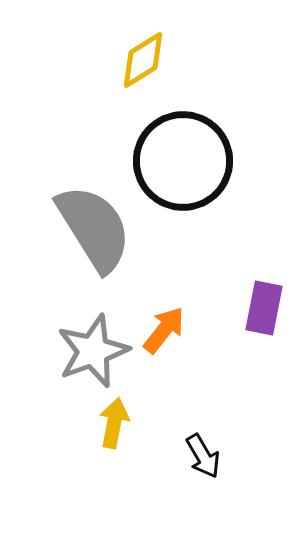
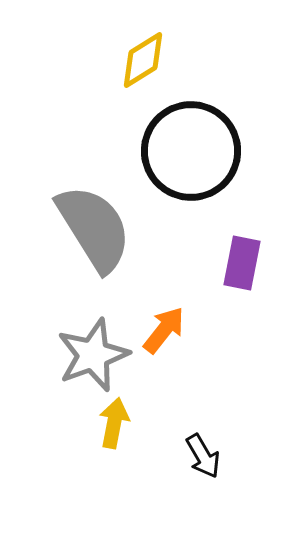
black circle: moved 8 px right, 10 px up
purple rectangle: moved 22 px left, 45 px up
gray star: moved 4 px down
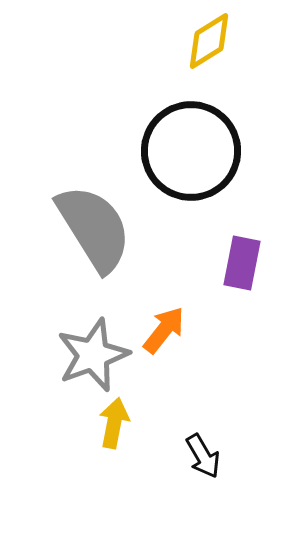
yellow diamond: moved 66 px right, 19 px up
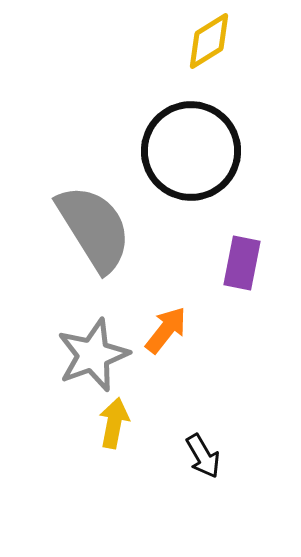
orange arrow: moved 2 px right
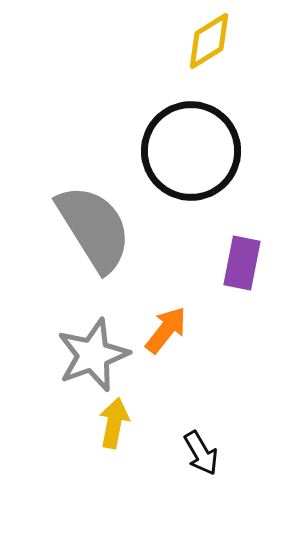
black arrow: moved 2 px left, 3 px up
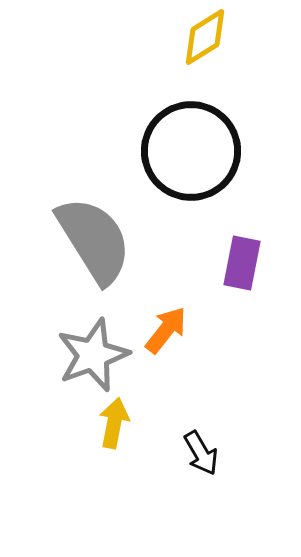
yellow diamond: moved 4 px left, 4 px up
gray semicircle: moved 12 px down
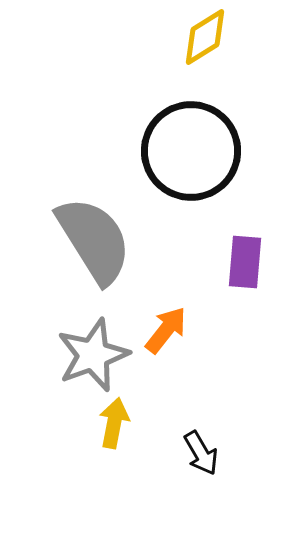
purple rectangle: moved 3 px right, 1 px up; rotated 6 degrees counterclockwise
